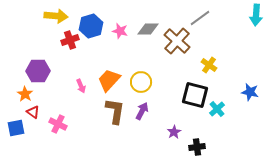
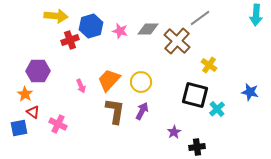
blue square: moved 3 px right
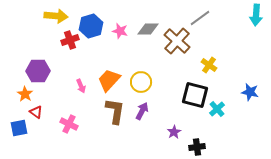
red triangle: moved 3 px right
pink cross: moved 11 px right
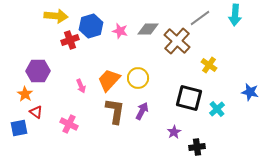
cyan arrow: moved 21 px left
yellow circle: moved 3 px left, 4 px up
black square: moved 6 px left, 3 px down
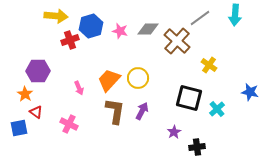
pink arrow: moved 2 px left, 2 px down
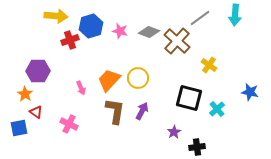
gray diamond: moved 1 px right, 3 px down; rotated 20 degrees clockwise
pink arrow: moved 2 px right
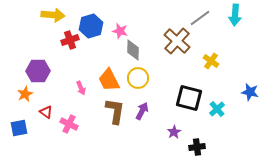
yellow arrow: moved 3 px left, 1 px up
gray diamond: moved 16 px left, 18 px down; rotated 70 degrees clockwise
yellow cross: moved 2 px right, 4 px up
orange trapezoid: rotated 70 degrees counterclockwise
orange star: rotated 14 degrees clockwise
red triangle: moved 10 px right
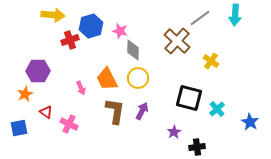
orange trapezoid: moved 2 px left, 1 px up
blue star: moved 30 px down; rotated 18 degrees clockwise
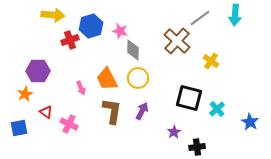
brown L-shape: moved 3 px left
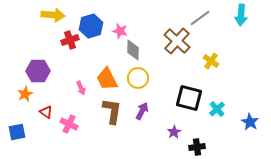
cyan arrow: moved 6 px right
blue square: moved 2 px left, 4 px down
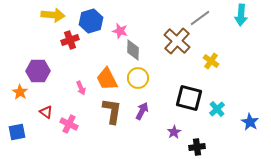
blue hexagon: moved 5 px up
orange star: moved 5 px left, 2 px up; rotated 14 degrees counterclockwise
